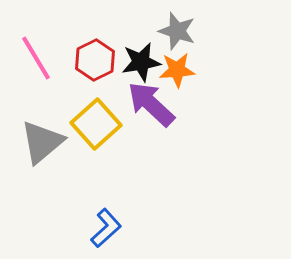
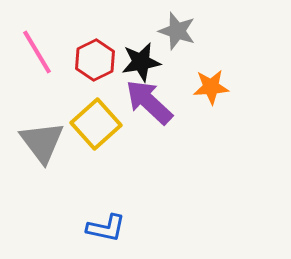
pink line: moved 1 px right, 6 px up
orange star: moved 34 px right, 17 px down
purple arrow: moved 2 px left, 2 px up
gray triangle: rotated 27 degrees counterclockwise
blue L-shape: rotated 54 degrees clockwise
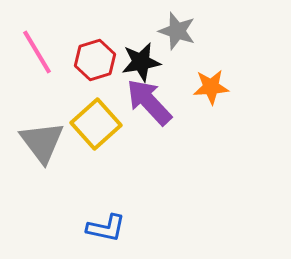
red hexagon: rotated 9 degrees clockwise
purple arrow: rotated 4 degrees clockwise
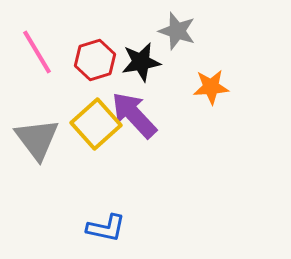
purple arrow: moved 15 px left, 13 px down
gray triangle: moved 5 px left, 3 px up
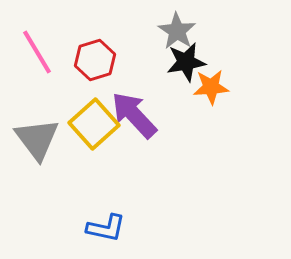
gray star: rotated 15 degrees clockwise
black star: moved 45 px right
yellow square: moved 2 px left
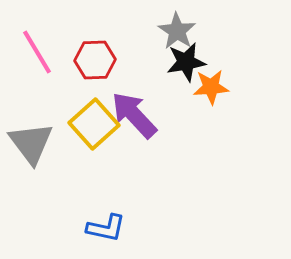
red hexagon: rotated 15 degrees clockwise
gray triangle: moved 6 px left, 4 px down
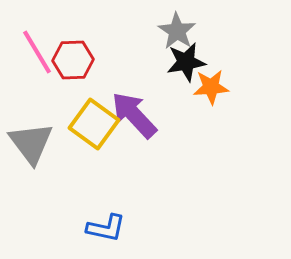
red hexagon: moved 22 px left
yellow square: rotated 12 degrees counterclockwise
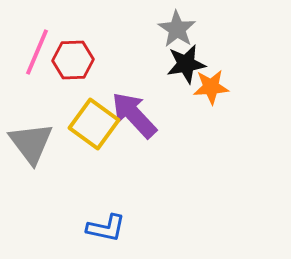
gray star: moved 2 px up
pink line: rotated 54 degrees clockwise
black star: moved 2 px down
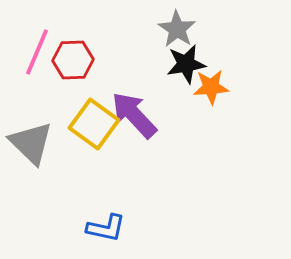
gray triangle: rotated 9 degrees counterclockwise
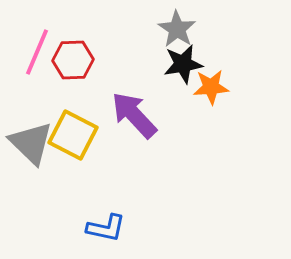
black star: moved 3 px left
yellow square: moved 21 px left, 11 px down; rotated 9 degrees counterclockwise
